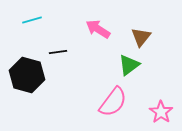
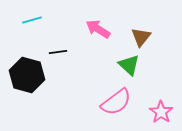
green triangle: rotated 40 degrees counterclockwise
pink semicircle: moved 3 px right; rotated 16 degrees clockwise
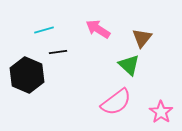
cyan line: moved 12 px right, 10 px down
brown triangle: moved 1 px right, 1 px down
black hexagon: rotated 8 degrees clockwise
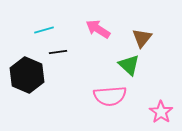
pink semicircle: moved 6 px left, 6 px up; rotated 32 degrees clockwise
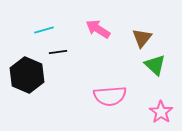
green triangle: moved 26 px right
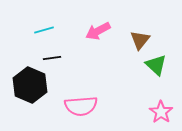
pink arrow: moved 2 px down; rotated 60 degrees counterclockwise
brown triangle: moved 2 px left, 2 px down
black line: moved 6 px left, 6 px down
green triangle: moved 1 px right
black hexagon: moved 3 px right, 10 px down
pink semicircle: moved 29 px left, 10 px down
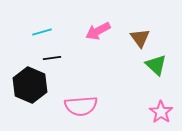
cyan line: moved 2 px left, 2 px down
brown triangle: moved 2 px up; rotated 15 degrees counterclockwise
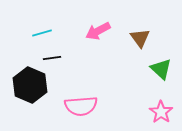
cyan line: moved 1 px down
green triangle: moved 5 px right, 4 px down
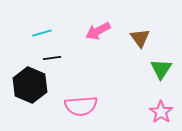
green triangle: rotated 20 degrees clockwise
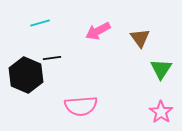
cyan line: moved 2 px left, 10 px up
black hexagon: moved 4 px left, 10 px up
